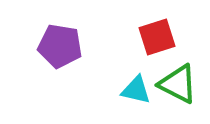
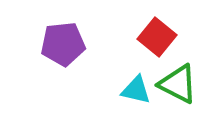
red square: rotated 33 degrees counterclockwise
purple pentagon: moved 3 px right, 2 px up; rotated 15 degrees counterclockwise
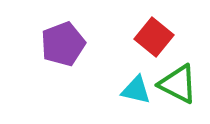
red square: moved 3 px left
purple pentagon: rotated 15 degrees counterclockwise
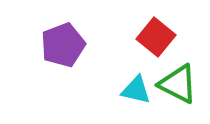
red square: moved 2 px right
purple pentagon: moved 1 px down
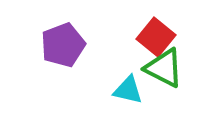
green triangle: moved 14 px left, 16 px up
cyan triangle: moved 8 px left
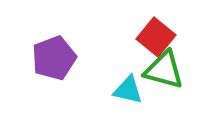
purple pentagon: moved 9 px left, 13 px down
green triangle: moved 2 px down; rotated 12 degrees counterclockwise
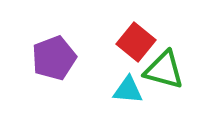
red square: moved 20 px left, 5 px down
cyan triangle: rotated 8 degrees counterclockwise
